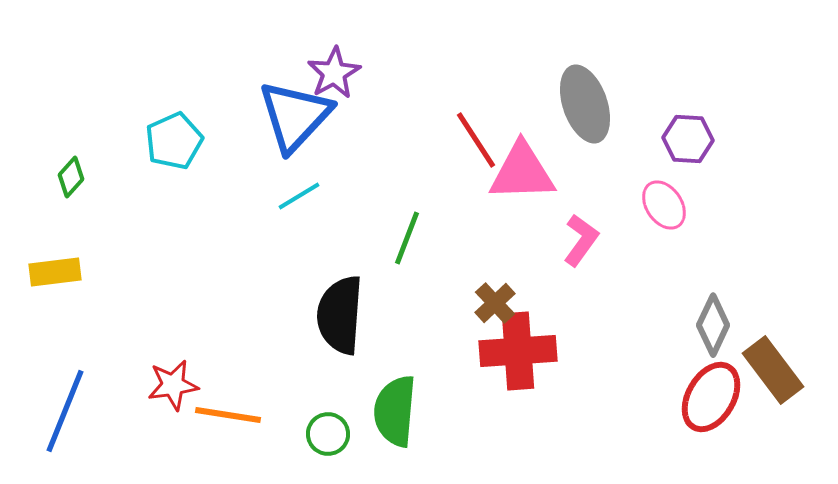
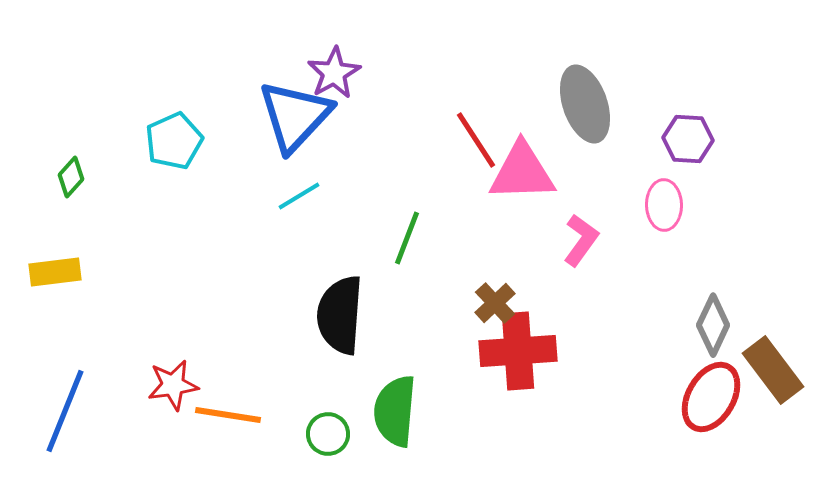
pink ellipse: rotated 33 degrees clockwise
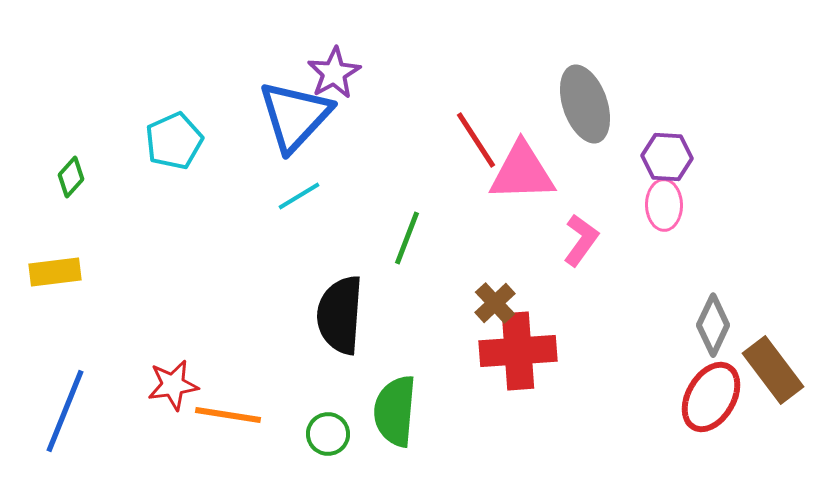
purple hexagon: moved 21 px left, 18 px down
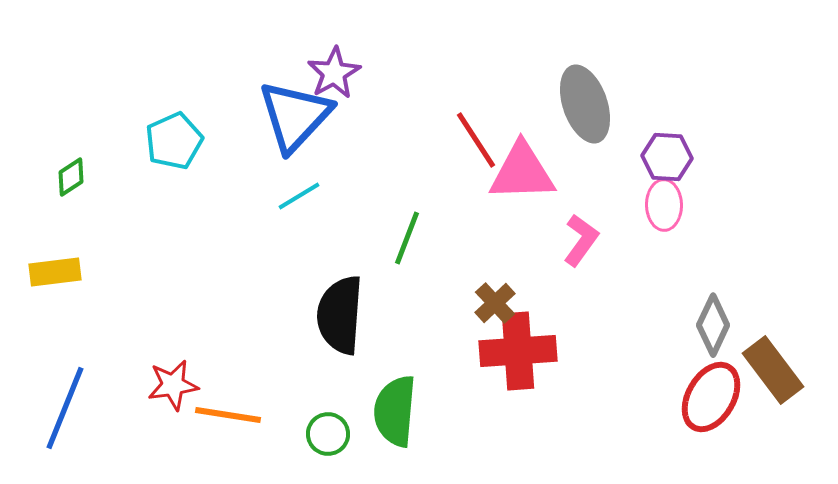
green diamond: rotated 15 degrees clockwise
blue line: moved 3 px up
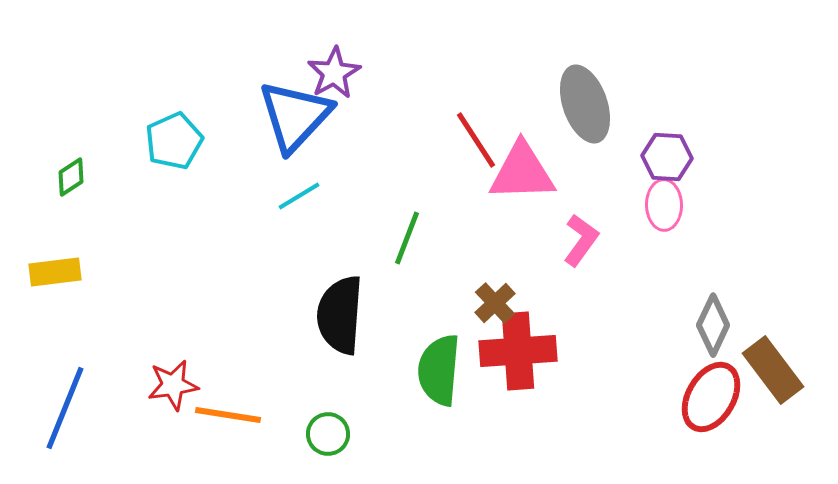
green semicircle: moved 44 px right, 41 px up
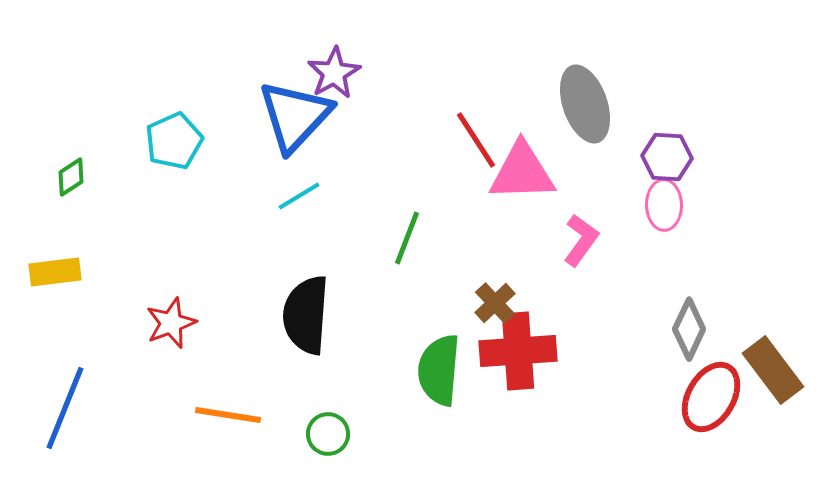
black semicircle: moved 34 px left
gray diamond: moved 24 px left, 4 px down
red star: moved 2 px left, 62 px up; rotated 12 degrees counterclockwise
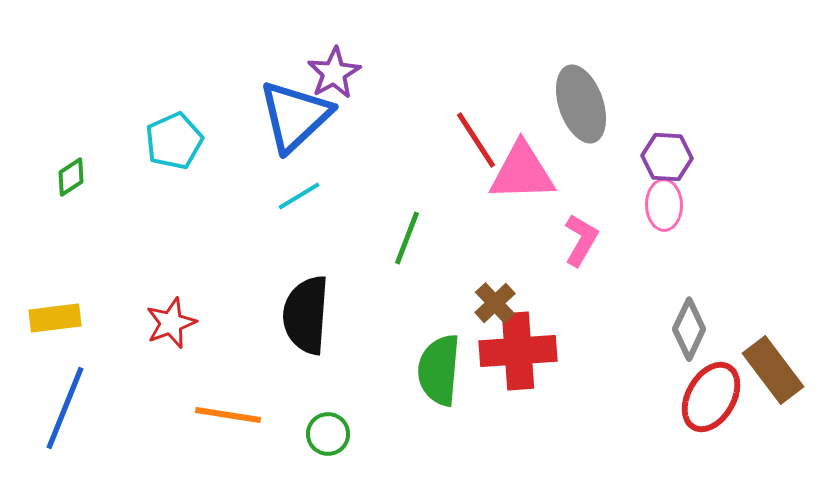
gray ellipse: moved 4 px left
blue triangle: rotated 4 degrees clockwise
pink L-shape: rotated 6 degrees counterclockwise
yellow rectangle: moved 46 px down
